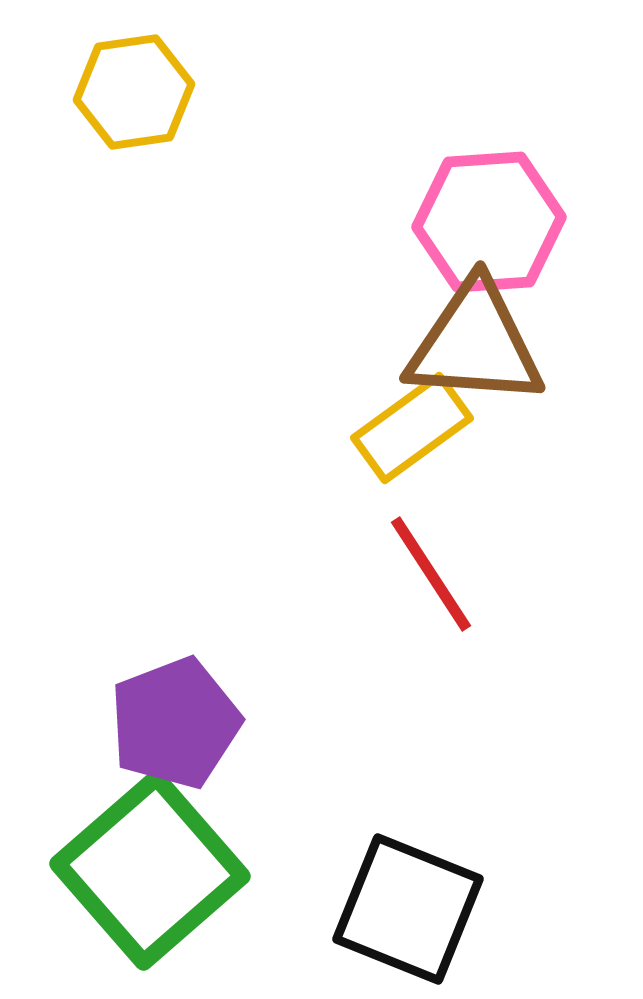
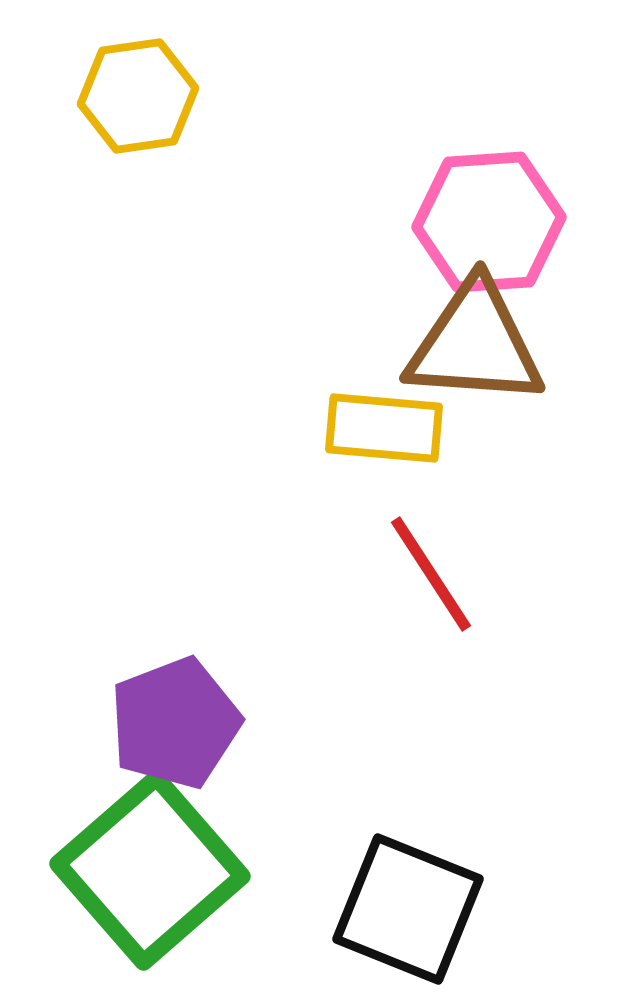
yellow hexagon: moved 4 px right, 4 px down
yellow rectangle: moved 28 px left; rotated 41 degrees clockwise
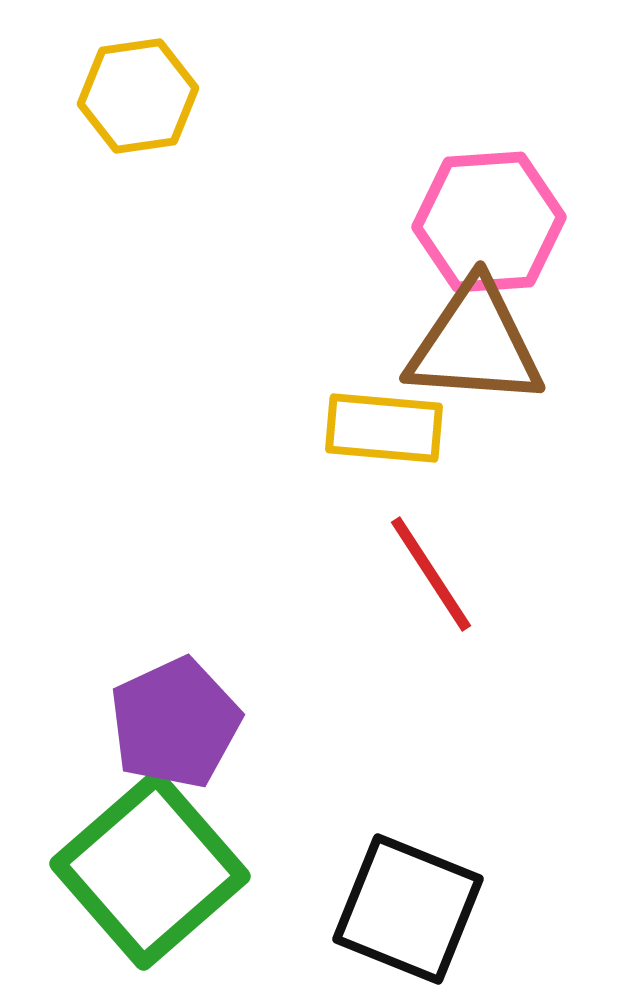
purple pentagon: rotated 4 degrees counterclockwise
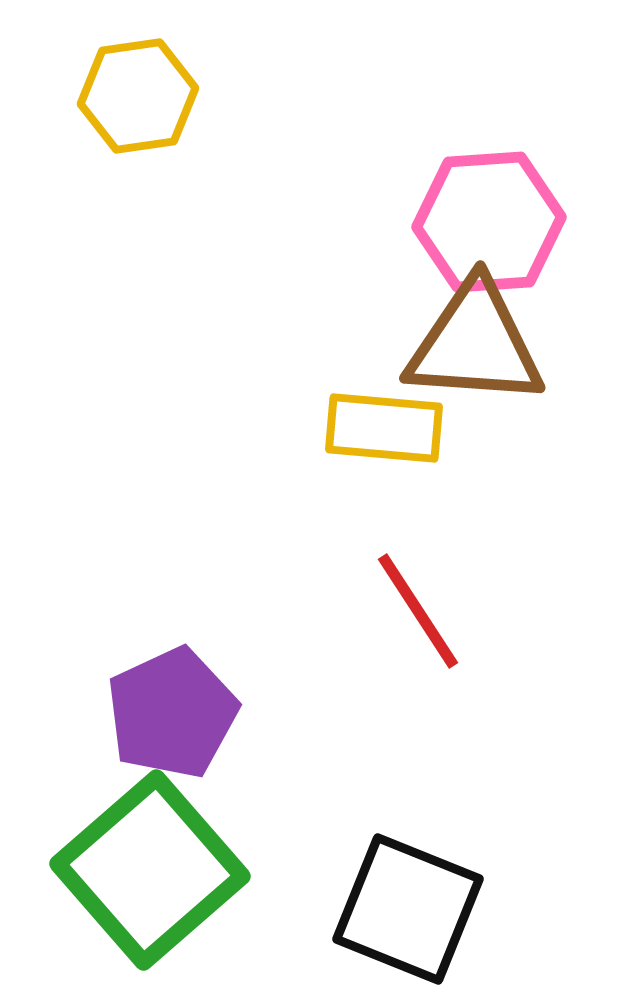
red line: moved 13 px left, 37 px down
purple pentagon: moved 3 px left, 10 px up
